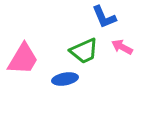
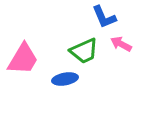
pink arrow: moved 1 px left, 3 px up
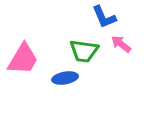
pink arrow: rotated 10 degrees clockwise
green trapezoid: rotated 32 degrees clockwise
blue ellipse: moved 1 px up
